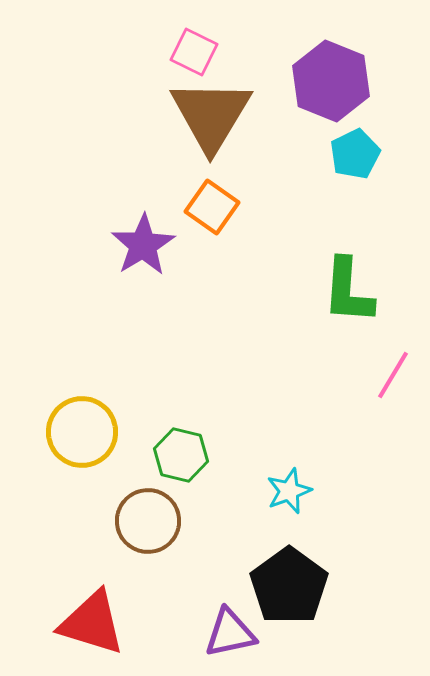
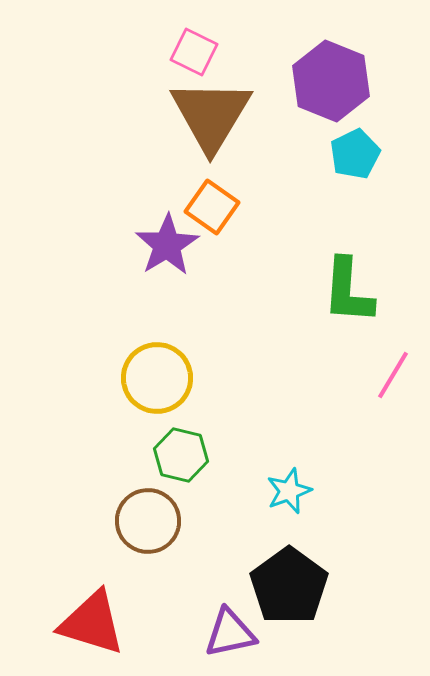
purple star: moved 24 px right
yellow circle: moved 75 px right, 54 px up
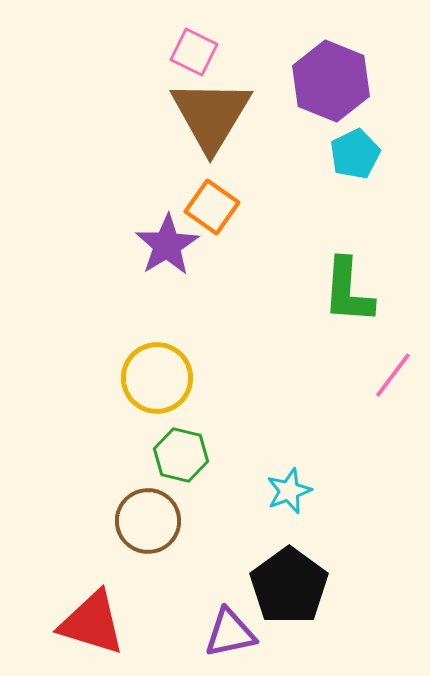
pink line: rotated 6 degrees clockwise
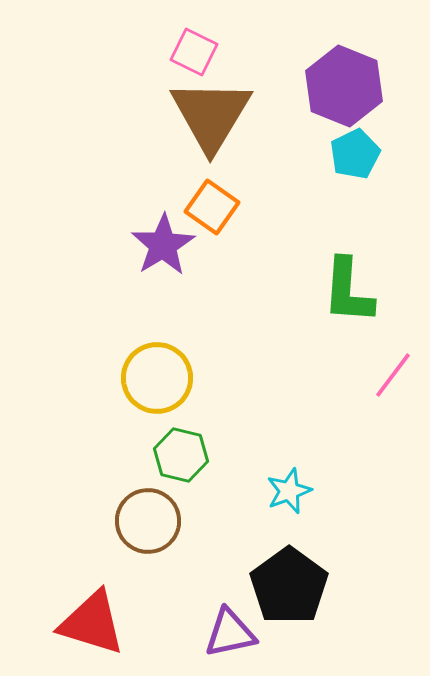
purple hexagon: moved 13 px right, 5 px down
purple star: moved 4 px left
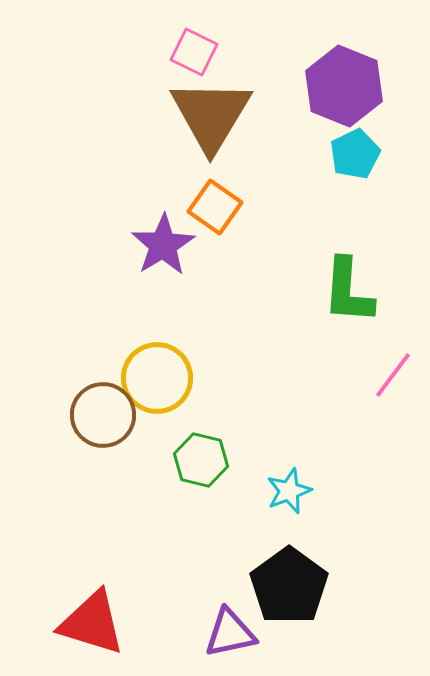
orange square: moved 3 px right
green hexagon: moved 20 px right, 5 px down
brown circle: moved 45 px left, 106 px up
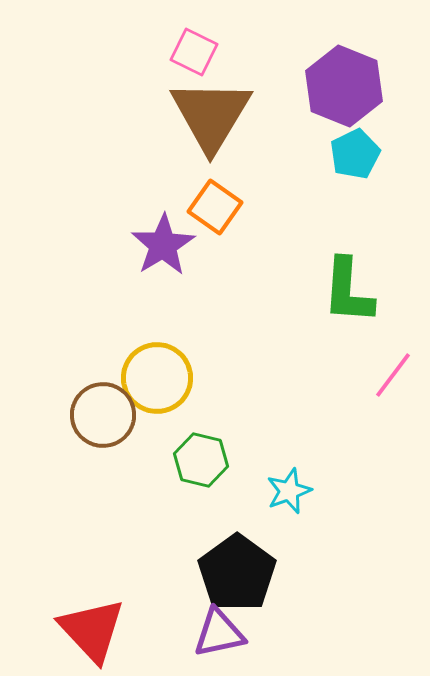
black pentagon: moved 52 px left, 13 px up
red triangle: moved 7 px down; rotated 30 degrees clockwise
purple triangle: moved 11 px left
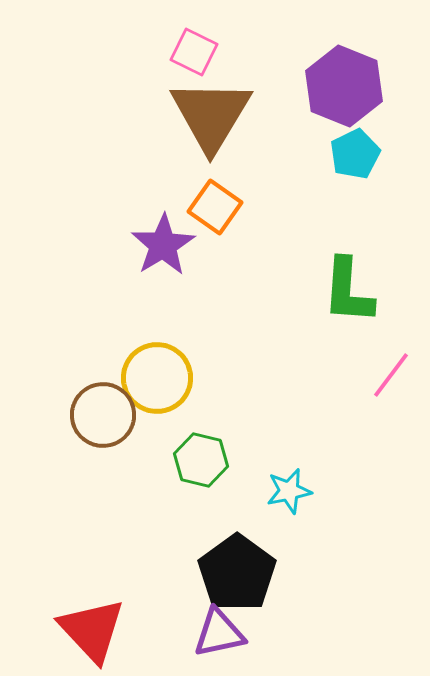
pink line: moved 2 px left
cyan star: rotated 9 degrees clockwise
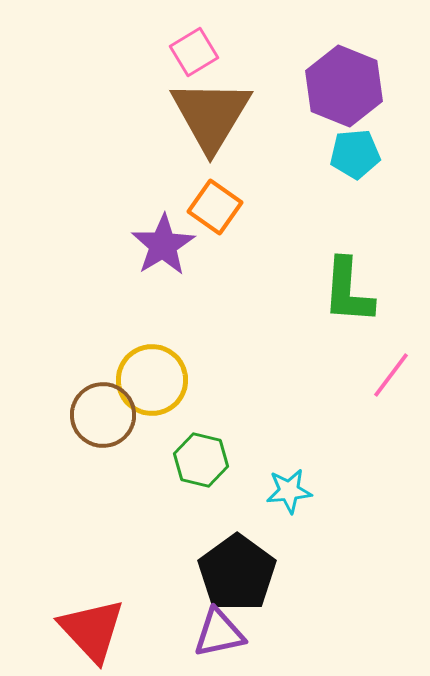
pink square: rotated 33 degrees clockwise
cyan pentagon: rotated 21 degrees clockwise
yellow circle: moved 5 px left, 2 px down
cyan star: rotated 6 degrees clockwise
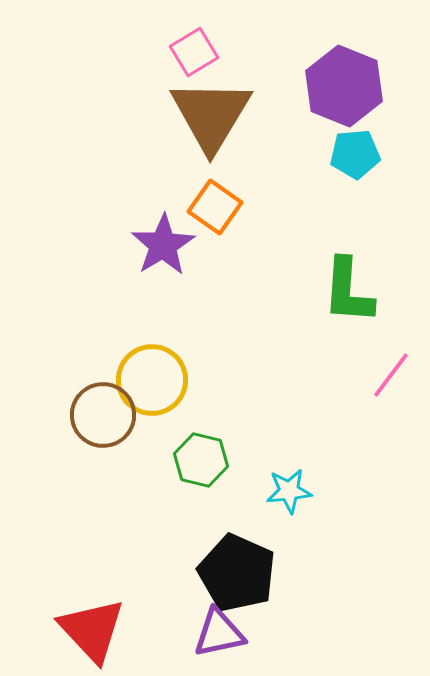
black pentagon: rotated 12 degrees counterclockwise
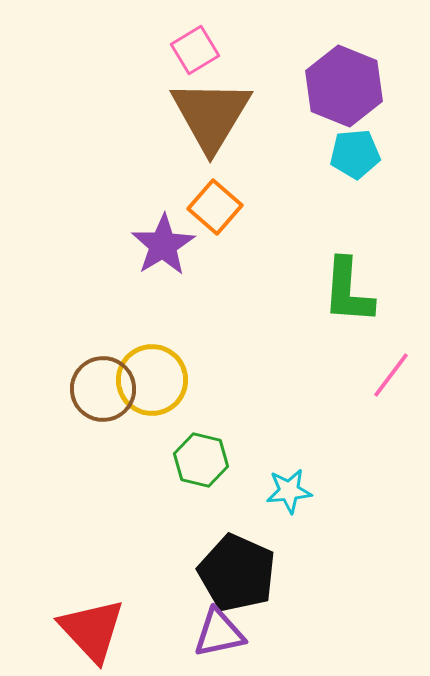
pink square: moved 1 px right, 2 px up
orange square: rotated 6 degrees clockwise
brown circle: moved 26 px up
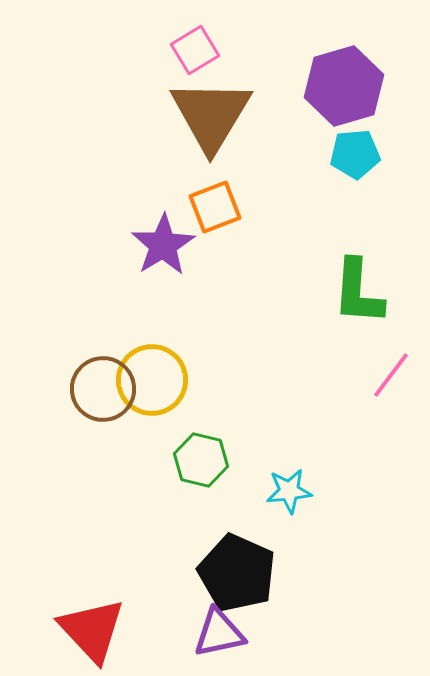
purple hexagon: rotated 22 degrees clockwise
orange square: rotated 28 degrees clockwise
green L-shape: moved 10 px right, 1 px down
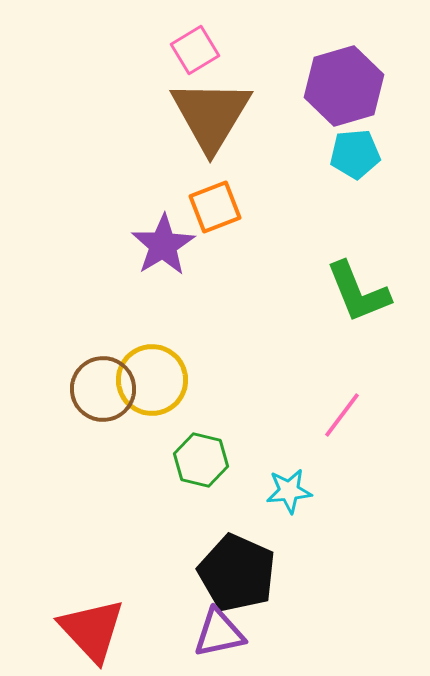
green L-shape: rotated 26 degrees counterclockwise
pink line: moved 49 px left, 40 px down
